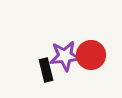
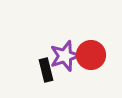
purple star: rotated 12 degrees counterclockwise
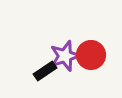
black rectangle: moved 1 px left, 1 px down; rotated 70 degrees clockwise
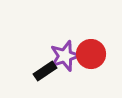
red circle: moved 1 px up
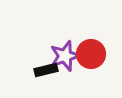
black rectangle: moved 1 px right, 1 px up; rotated 20 degrees clockwise
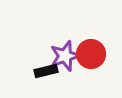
black rectangle: moved 1 px down
